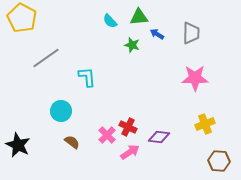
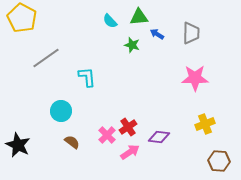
red cross: rotated 30 degrees clockwise
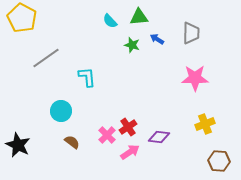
blue arrow: moved 5 px down
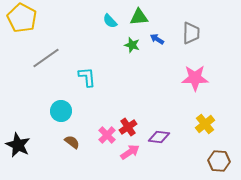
yellow cross: rotated 18 degrees counterclockwise
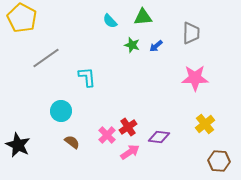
green triangle: moved 4 px right
blue arrow: moved 1 px left, 7 px down; rotated 72 degrees counterclockwise
